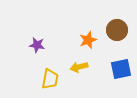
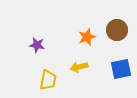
orange star: moved 1 px left, 3 px up
yellow trapezoid: moved 2 px left, 1 px down
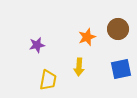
brown circle: moved 1 px right, 1 px up
purple star: rotated 21 degrees counterclockwise
yellow arrow: rotated 72 degrees counterclockwise
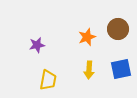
yellow arrow: moved 10 px right, 3 px down
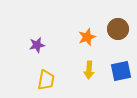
blue square: moved 2 px down
yellow trapezoid: moved 2 px left
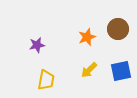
yellow arrow: rotated 42 degrees clockwise
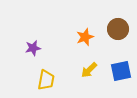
orange star: moved 2 px left
purple star: moved 4 px left, 3 px down
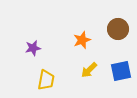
orange star: moved 3 px left, 3 px down
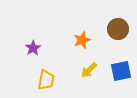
purple star: rotated 21 degrees counterclockwise
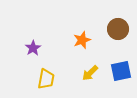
yellow arrow: moved 1 px right, 3 px down
yellow trapezoid: moved 1 px up
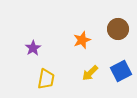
blue square: rotated 15 degrees counterclockwise
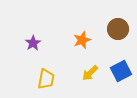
purple star: moved 5 px up
